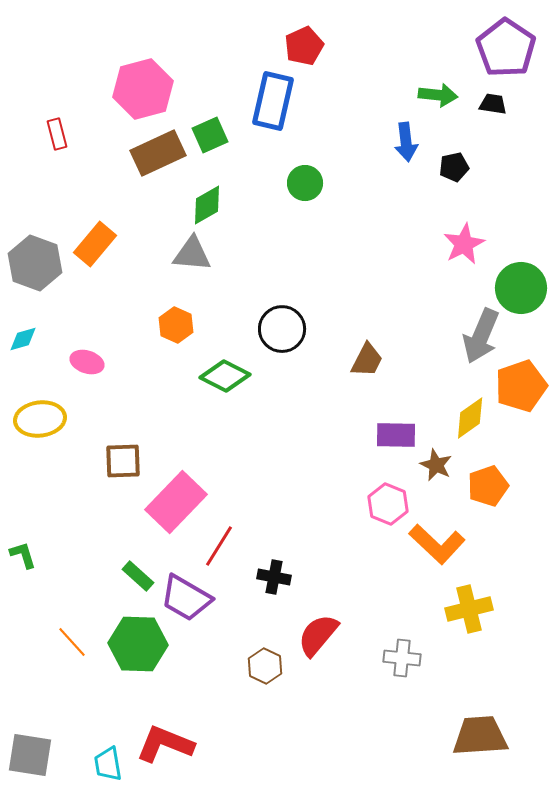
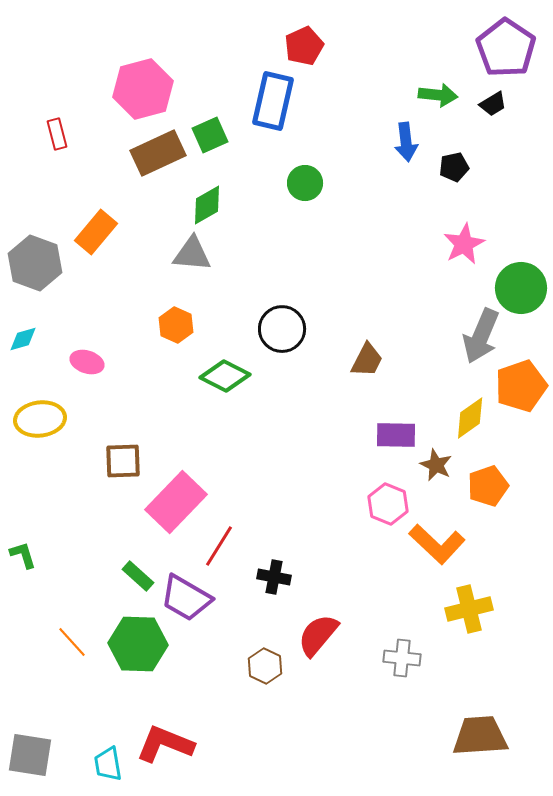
black trapezoid at (493, 104): rotated 140 degrees clockwise
orange rectangle at (95, 244): moved 1 px right, 12 px up
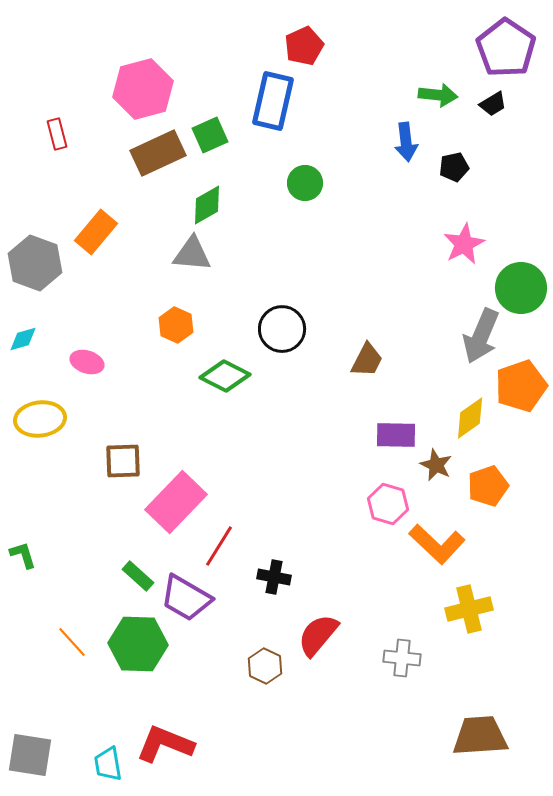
pink hexagon at (388, 504): rotated 6 degrees counterclockwise
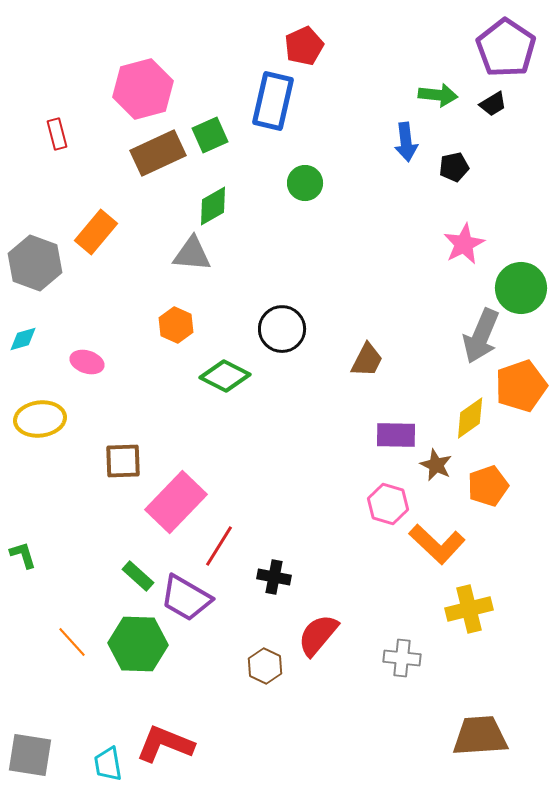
green diamond at (207, 205): moved 6 px right, 1 px down
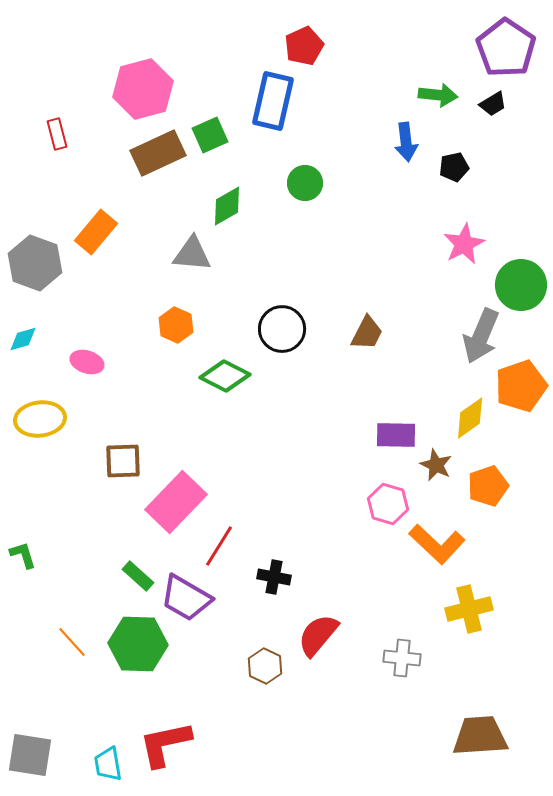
green diamond at (213, 206): moved 14 px right
green circle at (521, 288): moved 3 px up
brown trapezoid at (367, 360): moved 27 px up
red L-shape at (165, 744): rotated 34 degrees counterclockwise
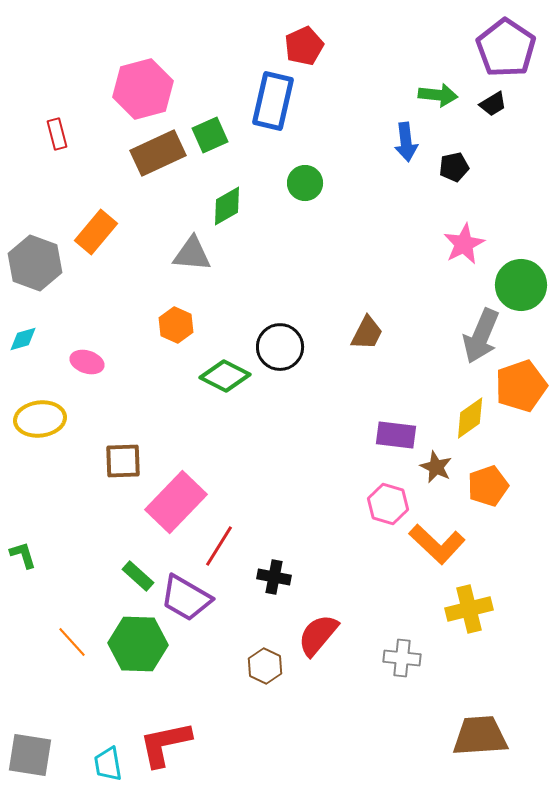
black circle at (282, 329): moved 2 px left, 18 px down
purple rectangle at (396, 435): rotated 6 degrees clockwise
brown star at (436, 465): moved 2 px down
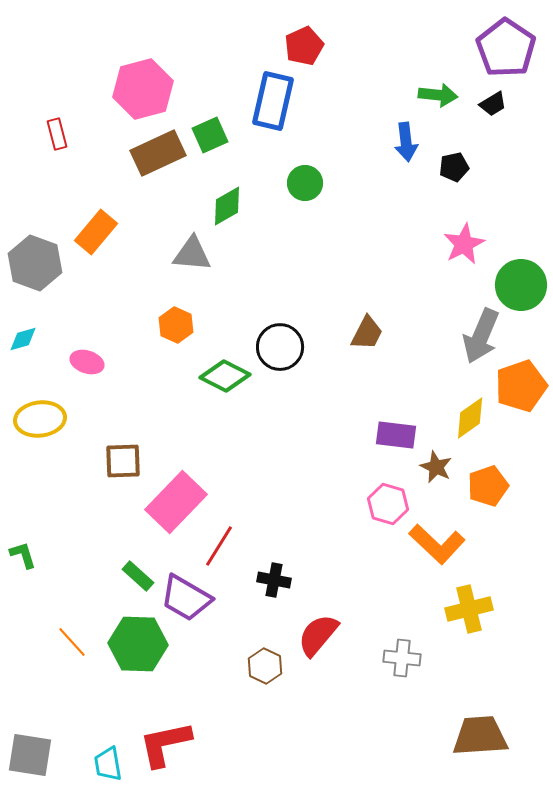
black cross at (274, 577): moved 3 px down
